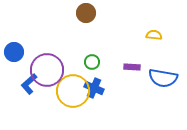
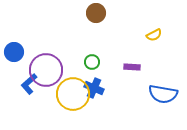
brown circle: moved 10 px right
yellow semicircle: rotated 147 degrees clockwise
purple circle: moved 1 px left
blue semicircle: moved 16 px down
yellow circle: moved 3 px down
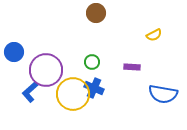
blue L-shape: moved 1 px right, 8 px down
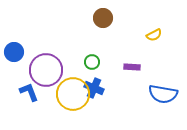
brown circle: moved 7 px right, 5 px down
blue L-shape: moved 1 px left; rotated 110 degrees clockwise
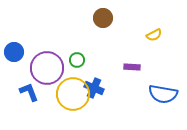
green circle: moved 15 px left, 2 px up
purple circle: moved 1 px right, 2 px up
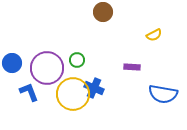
brown circle: moved 6 px up
blue circle: moved 2 px left, 11 px down
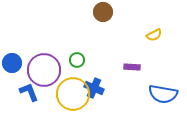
purple circle: moved 3 px left, 2 px down
